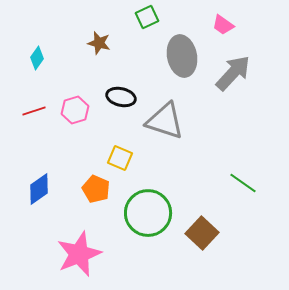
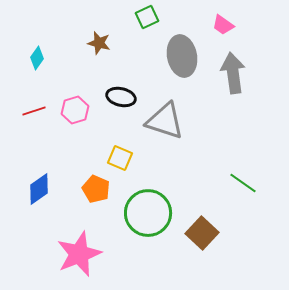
gray arrow: rotated 51 degrees counterclockwise
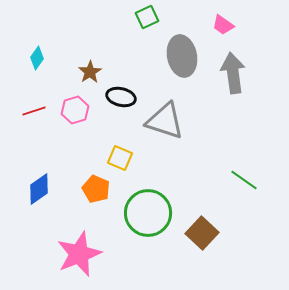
brown star: moved 9 px left, 29 px down; rotated 25 degrees clockwise
green line: moved 1 px right, 3 px up
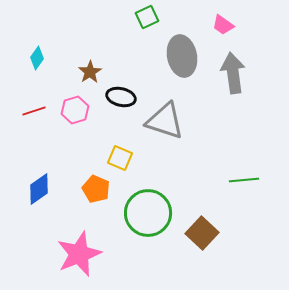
green line: rotated 40 degrees counterclockwise
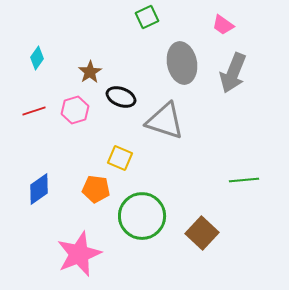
gray ellipse: moved 7 px down
gray arrow: rotated 150 degrees counterclockwise
black ellipse: rotated 8 degrees clockwise
orange pentagon: rotated 16 degrees counterclockwise
green circle: moved 6 px left, 3 px down
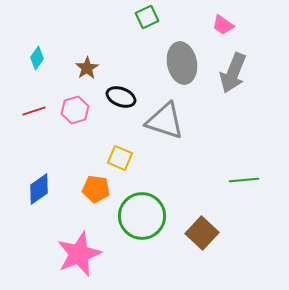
brown star: moved 3 px left, 4 px up
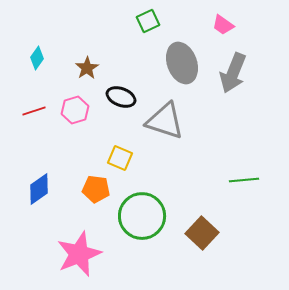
green square: moved 1 px right, 4 px down
gray ellipse: rotated 9 degrees counterclockwise
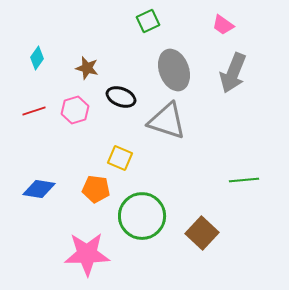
gray ellipse: moved 8 px left, 7 px down
brown star: rotated 25 degrees counterclockwise
gray triangle: moved 2 px right
blue diamond: rotated 44 degrees clockwise
pink star: moved 8 px right; rotated 21 degrees clockwise
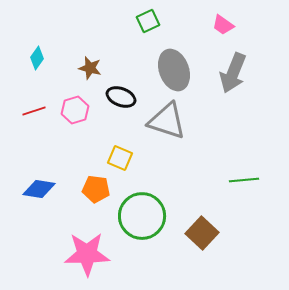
brown star: moved 3 px right
